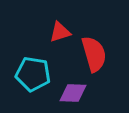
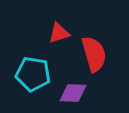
red triangle: moved 1 px left, 1 px down
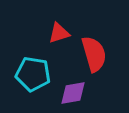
purple diamond: rotated 12 degrees counterclockwise
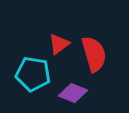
red triangle: moved 11 px down; rotated 20 degrees counterclockwise
purple diamond: rotated 32 degrees clockwise
